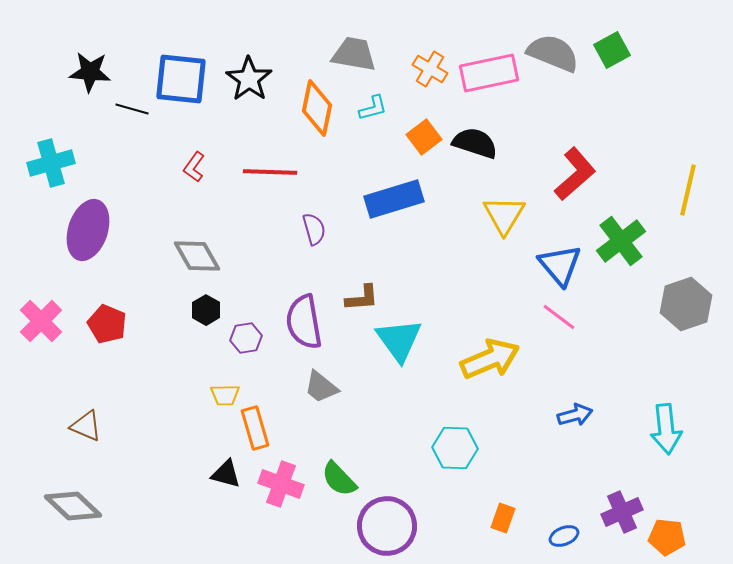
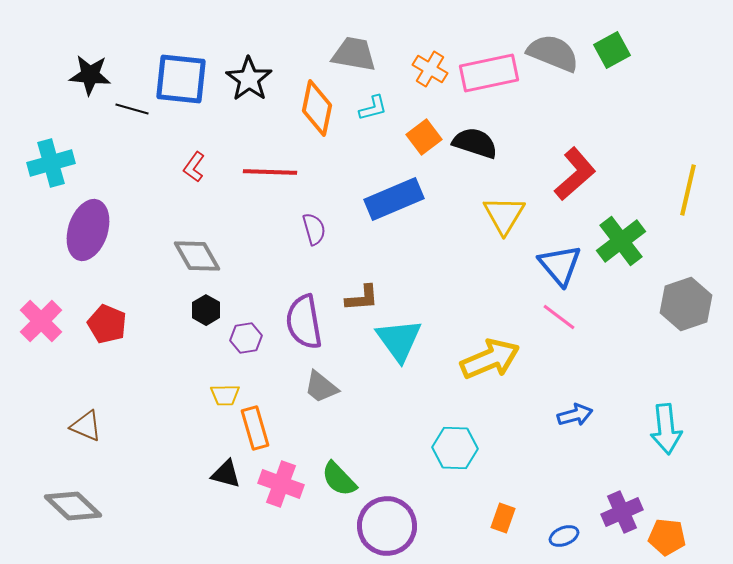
black star at (90, 72): moved 3 px down
blue rectangle at (394, 199): rotated 6 degrees counterclockwise
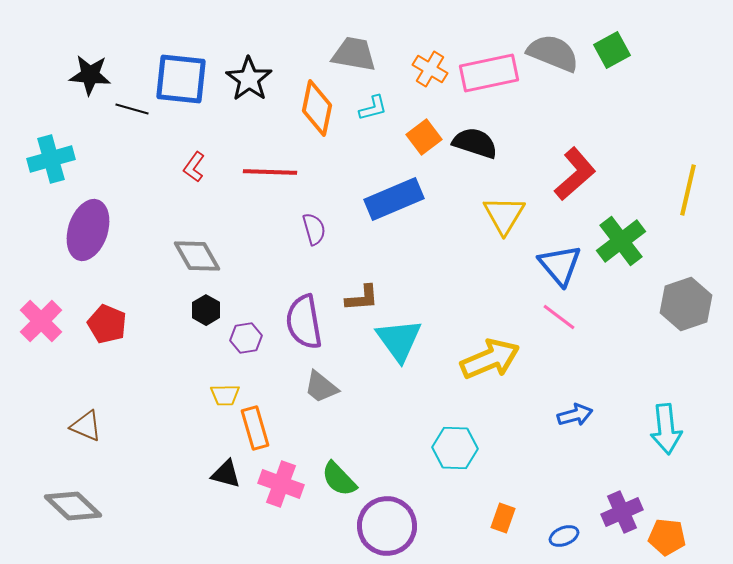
cyan cross at (51, 163): moved 4 px up
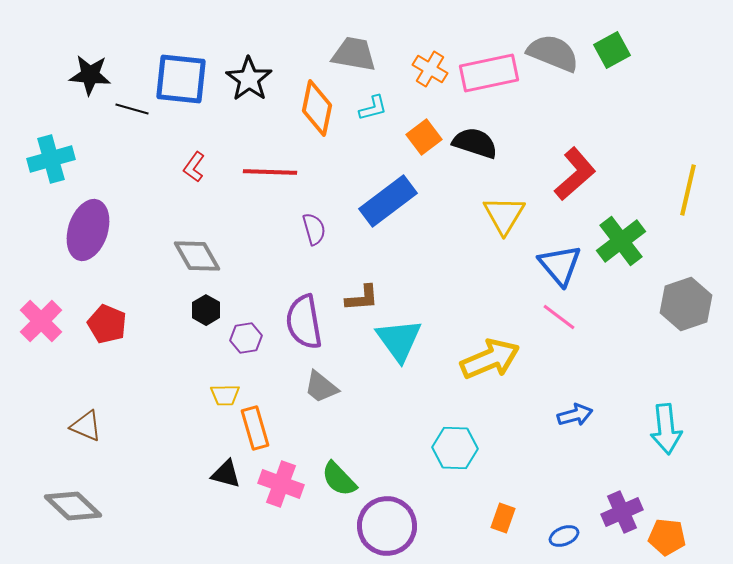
blue rectangle at (394, 199): moved 6 px left, 2 px down; rotated 14 degrees counterclockwise
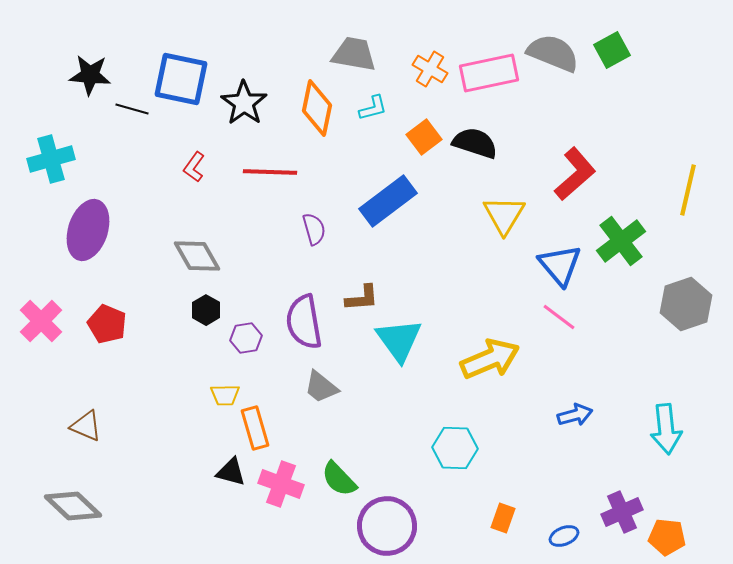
blue square at (181, 79): rotated 6 degrees clockwise
black star at (249, 79): moved 5 px left, 24 px down
black triangle at (226, 474): moved 5 px right, 2 px up
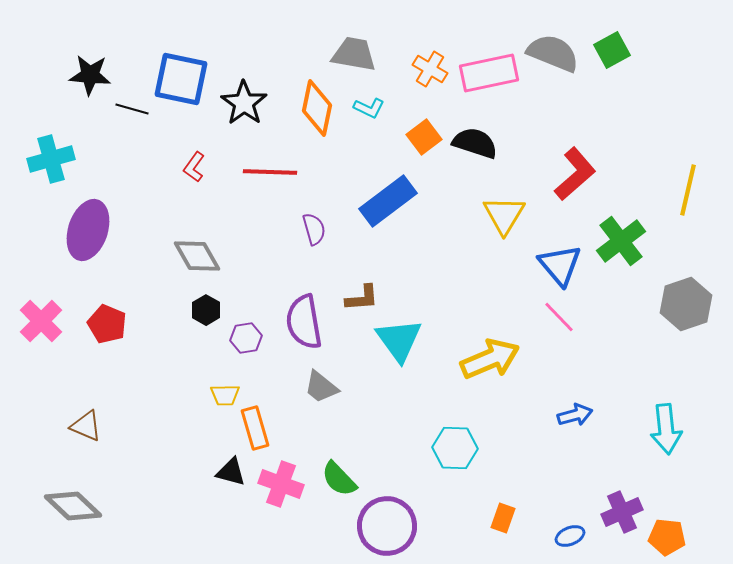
cyan L-shape at (373, 108): moved 4 px left; rotated 40 degrees clockwise
pink line at (559, 317): rotated 9 degrees clockwise
blue ellipse at (564, 536): moved 6 px right
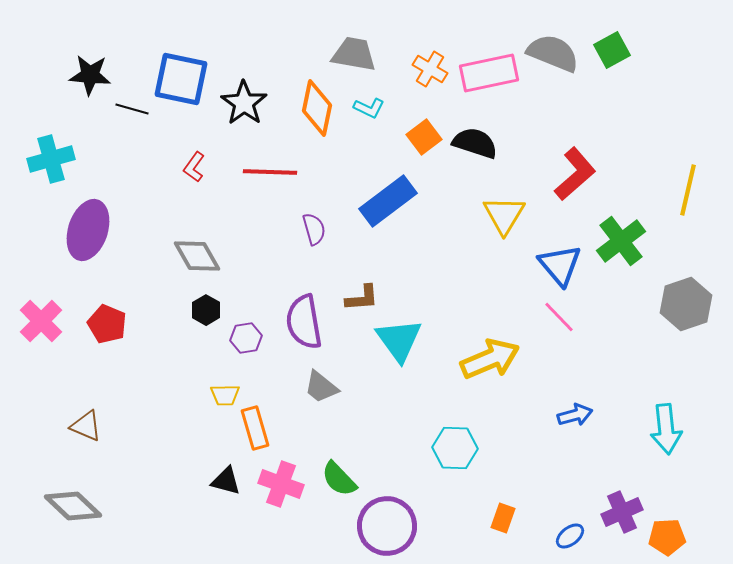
black triangle at (231, 472): moved 5 px left, 9 px down
blue ellipse at (570, 536): rotated 16 degrees counterclockwise
orange pentagon at (667, 537): rotated 9 degrees counterclockwise
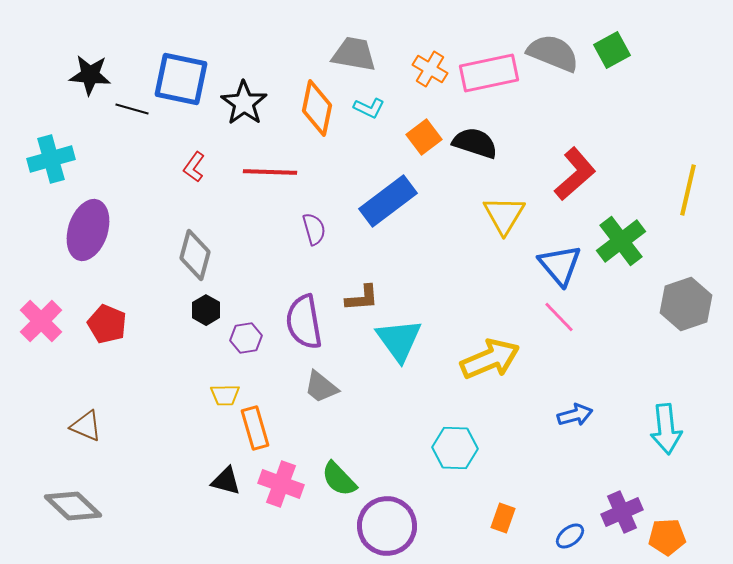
gray diamond at (197, 256): moved 2 px left, 1 px up; rotated 45 degrees clockwise
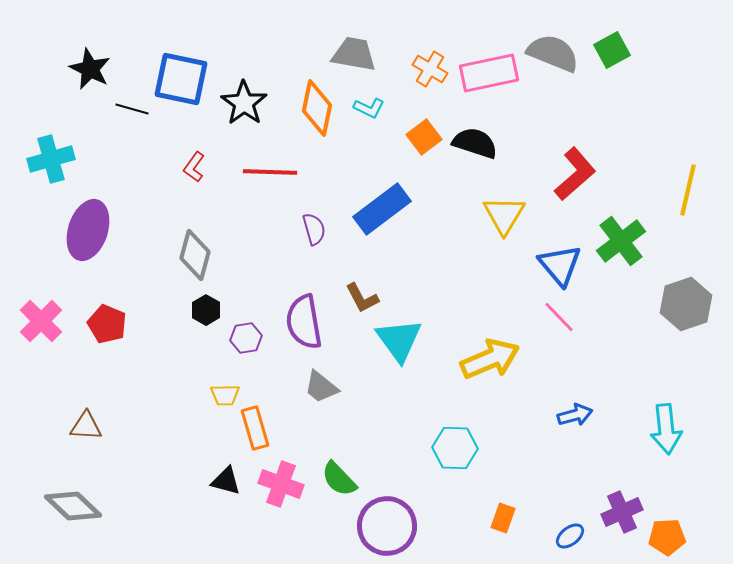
black star at (90, 75): moved 6 px up; rotated 21 degrees clockwise
blue rectangle at (388, 201): moved 6 px left, 8 px down
brown L-shape at (362, 298): rotated 66 degrees clockwise
brown triangle at (86, 426): rotated 20 degrees counterclockwise
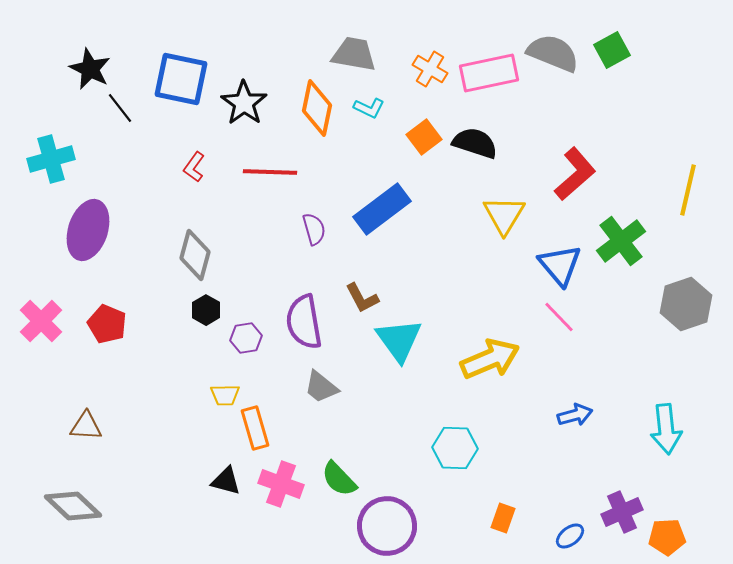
black line at (132, 109): moved 12 px left, 1 px up; rotated 36 degrees clockwise
